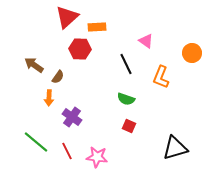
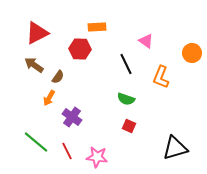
red triangle: moved 30 px left, 16 px down; rotated 15 degrees clockwise
orange arrow: rotated 28 degrees clockwise
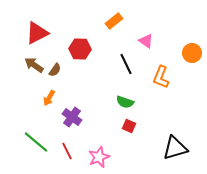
orange rectangle: moved 17 px right, 6 px up; rotated 36 degrees counterclockwise
brown semicircle: moved 3 px left, 7 px up
green semicircle: moved 1 px left, 3 px down
pink star: moved 2 px right; rotated 30 degrees counterclockwise
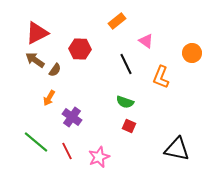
orange rectangle: moved 3 px right
brown arrow: moved 1 px right, 5 px up
black triangle: moved 2 px right, 1 px down; rotated 28 degrees clockwise
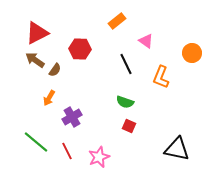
purple cross: rotated 24 degrees clockwise
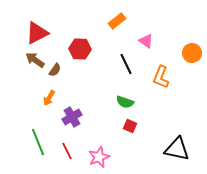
red square: moved 1 px right
green line: moved 2 px right; rotated 28 degrees clockwise
